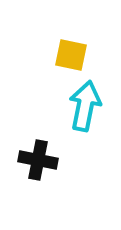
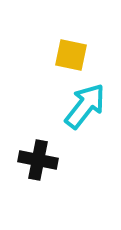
cyan arrow: rotated 27 degrees clockwise
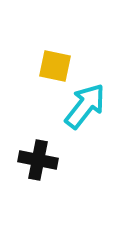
yellow square: moved 16 px left, 11 px down
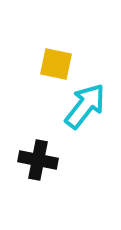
yellow square: moved 1 px right, 2 px up
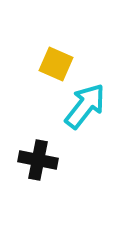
yellow square: rotated 12 degrees clockwise
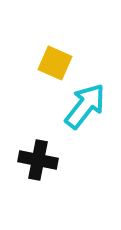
yellow square: moved 1 px left, 1 px up
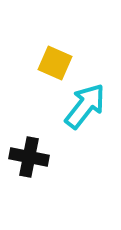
black cross: moved 9 px left, 3 px up
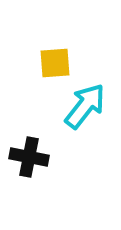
yellow square: rotated 28 degrees counterclockwise
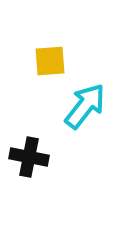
yellow square: moved 5 px left, 2 px up
